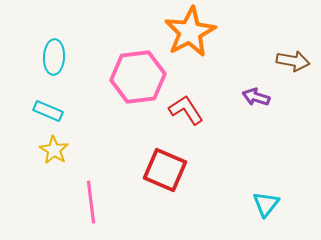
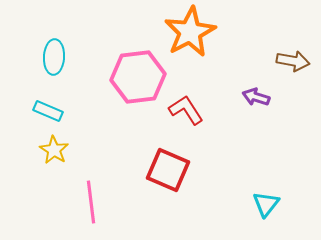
red square: moved 3 px right
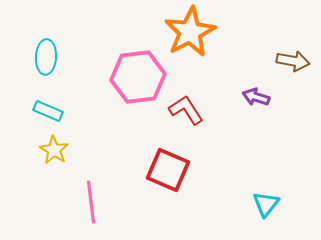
cyan ellipse: moved 8 px left
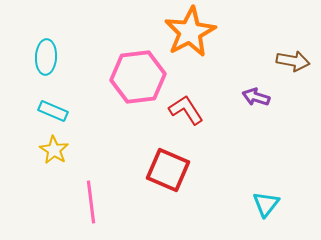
cyan rectangle: moved 5 px right
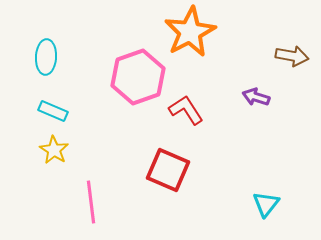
brown arrow: moved 1 px left, 5 px up
pink hexagon: rotated 12 degrees counterclockwise
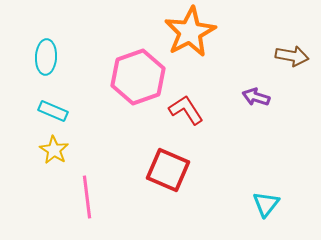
pink line: moved 4 px left, 5 px up
